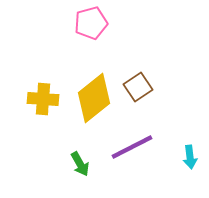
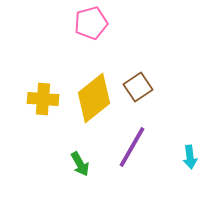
purple line: rotated 33 degrees counterclockwise
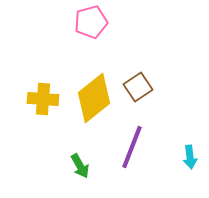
pink pentagon: moved 1 px up
purple line: rotated 9 degrees counterclockwise
green arrow: moved 2 px down
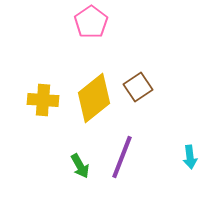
pink pentagon: rotated 20 degrees counterclockwise
yellow cross: moved 1 px down
purple line: moved 10 px left, 10 px down
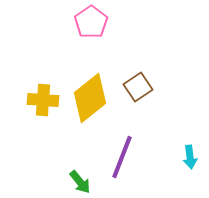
yellow diamond: moved 4 px left
green arrow: moved 16 px down; rotated 10 degrees counterclockwise
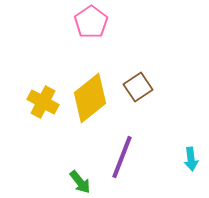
yellow cross: moved 2 px down; rotated 24 degrees clockwise
cyan arrow: moved 1 px right, 2 px down
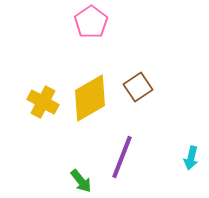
yellow diamond: rotated 9 degrees clockwise
cyan arrow: moved 1 px up; rotated 20 degrees clockwise
green arrow: moved 1 px right, 1 px up
